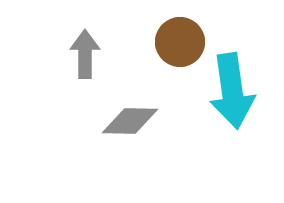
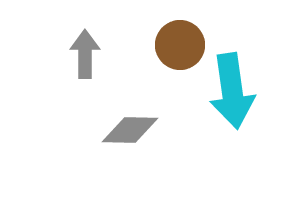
brown circle: moved 3 px down
gray diamond: moved 9 px down
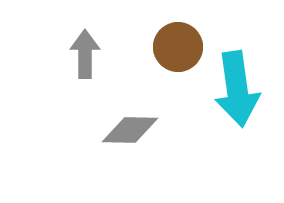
brown circle: moved 2 px left, 2 px down
cyan arrow: moved 5 px right, 2 px up
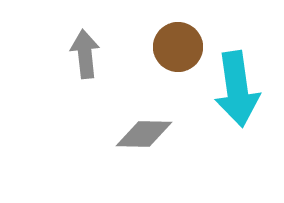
gray arrow: rotated 6 degrees counterclockwise
gray diamond: moved 14 px right, 4 px down
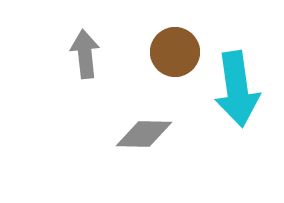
brown circle: moved 3 px left, 5 px down
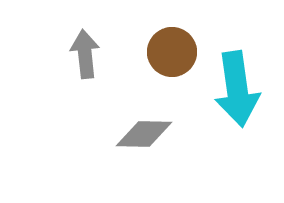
brown circle: moved 3 px left
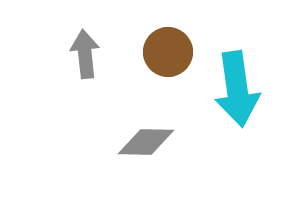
brown circle: moved 4 px left
gray diamond: moved 2 px right, 8 px down
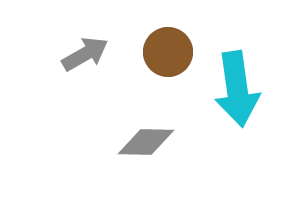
gray arrow: rotated 66 degrees clockwise
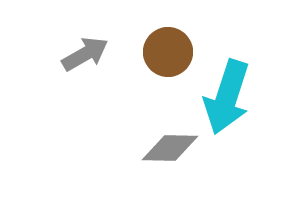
cyan arrow: moved 10 px left, 8 px down; rotated 26 degrees clockwise
gray diamond: moved 24 px right, 6 px down
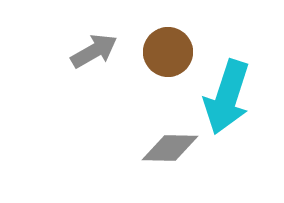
gray arrow: moved 9 px right, 3 px up
